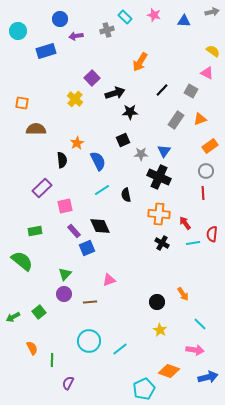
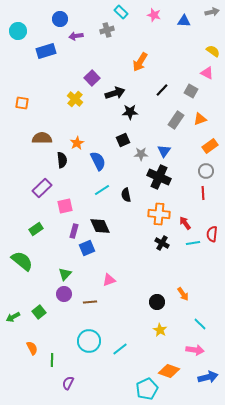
cyan rectangle at (125, 17): moved 4 px left, 5 px up
brown semicircle at (36, 129): moved 6 px right, 9 px down
green rectangle at (35, 231): moved 1 px right, 2 px up; rotated 24 degrees counterclockwise
purple rectangle at (74, 231): rotated 56 degrees clockwise
cyan pentagon at (144, 389): moved 3 px right
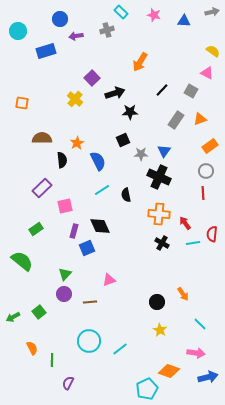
pink arrow at (195, 350): moved 1 px right, 3 px down
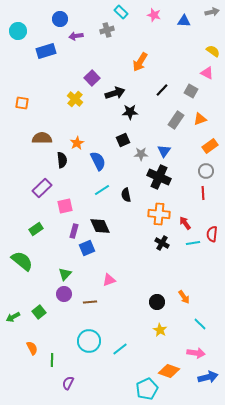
orange arrow at (183, 294): moved 1 px right, 3 px down
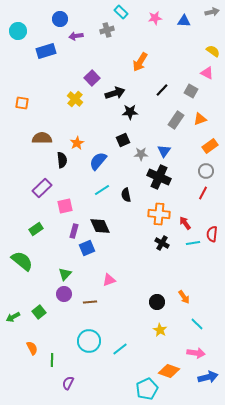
pink star at (154, 15): moved 1 px right, 3 px down; rotated 24 degrees counterclockwise
blue semicircle at (98, 161): rotated 114 degrees counterclockwise
red line at (203, 193): rotated 32 degrees clockwise
cyan line at (200, 324): moved 3 px left
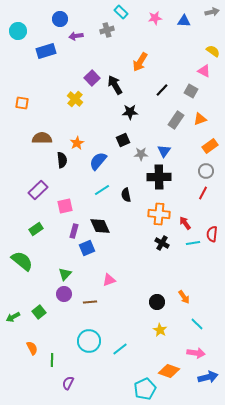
pink triangle at (207, 73): moved 3 px left, 2 px up
black arrow at (115, 93): moved 8 px up; rotated 102 degrees counterclockwise
black cross at (159, 177): rotated 25 degrees counterclockwise
purple rectangle at (42, 188): moved 4 px left, 2 px down
cyan pentagon at (147, 389): moved 2 px left
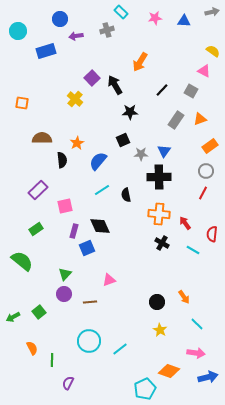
cyan line at (193, 243): moved 7 px down; rotated 40 degrees clockwise
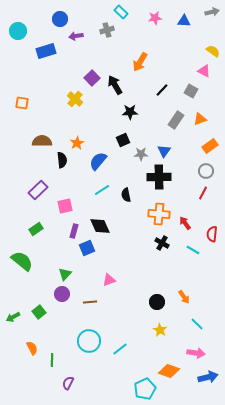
brown semicircle at (42, 138): moved 3 px down
purple circle at (64, 294): moved 2 px left
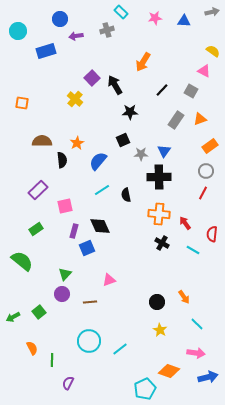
orange arrow at (140, 62): moved 3 px right
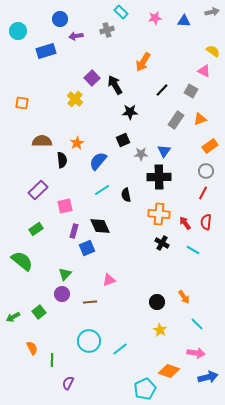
red semicircle at (212, 234): moved 6 px left, 12 px up
